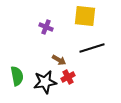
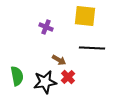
black line: rotated 20 degrees clockwise
red cross: rotated 16 degrees counterclockwise
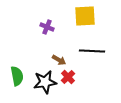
yellow square: rotated 10 degrees counterclockwise
purple cross: moved 1 px right
black line: moved 3 px down
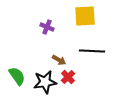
green semicircle: rotated 24 degrees counterclockwise
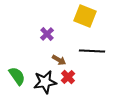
yellow square: rotated 25 degrees clockwise
purple cross: moved 7 px down; rotated 24 degrees clockwise
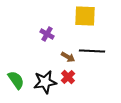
yellow square: rotated 20 degrees counterclockwise
purple cross: rotated 16 degrees counterclockwise
brown arrow: moved 9 px right, 3 px up
green semicircle: moved 1 px left, 4 px down
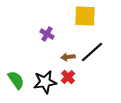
black line: moved 1 px down; rotated 45 degrees counterclockwise
brown arrow: rotated 144 degrees clockwise
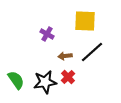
yellow square: moved 5 px down
brown arrow: moved 3 px left, 1 px up
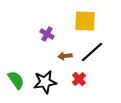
red cross: moved 11 px right, 2 px down
